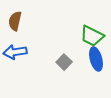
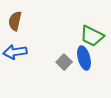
blue ellipse: moved 12 px left, 1 px up
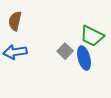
gray square: moved 1 px right, 11 px up
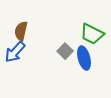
brown semicircle: moved 6 px right, 10 px down
green trapezoid: moved 2 px up
blue arrow: rotated 40 degrees counterclockwise
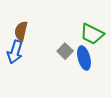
blue arrow: rotated 25 degrees counterclockwise
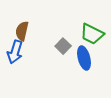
brown semicircle: moved 1 px right
gray square: moved 2 px left, 5 px up
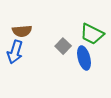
brown semicircle: rotated 108 degrees counterclockwise
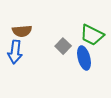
green trapezoid: moved 1 px down
blue arrow: rotated 10 degrees counterclockwise
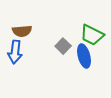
blue ellipse: moved 2 px up
